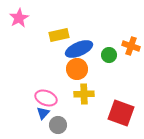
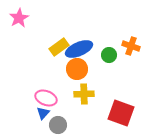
yellow rectangle: moved 12 px down; rotated 24 degrees counterclockwise
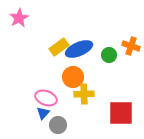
orange circle: moved 4 px left, 8 px down
red square: rotated 20 degrees counterclockwise
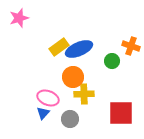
pink star: rotated 12 degrees clockwise
green circle: moved 3 px right, 6 px down
pink ellipse: moved 2 px right
gray circle: moved 12 px right, 6 px up
